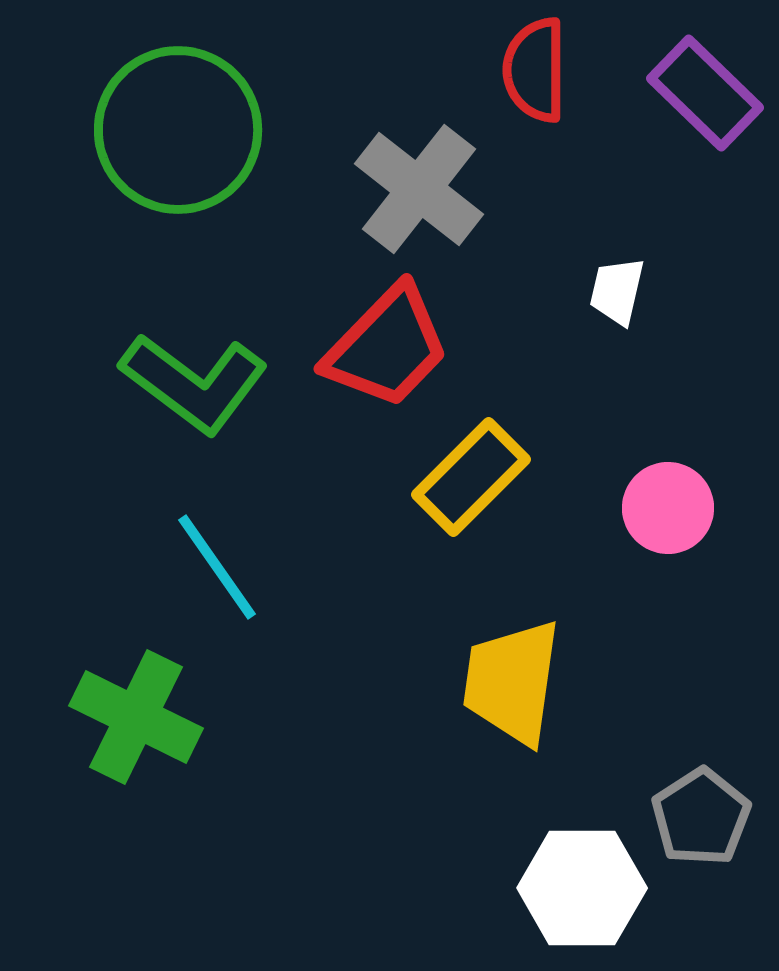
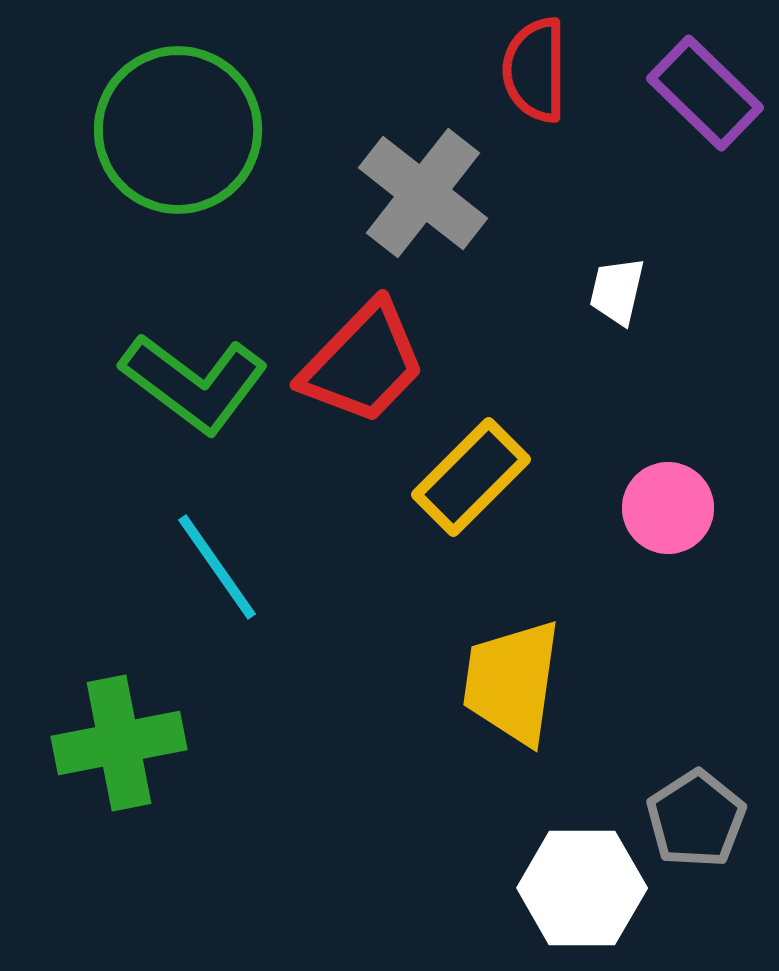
gray cross: moved 4 px right, 4 px down
red trapezoid: moved 24 px left, 16 px down
green cross: moved 17 px left, 26 px down; rotated 37 degrees counterclockwise
gray pentagon: moved 5 px left, 2 px down
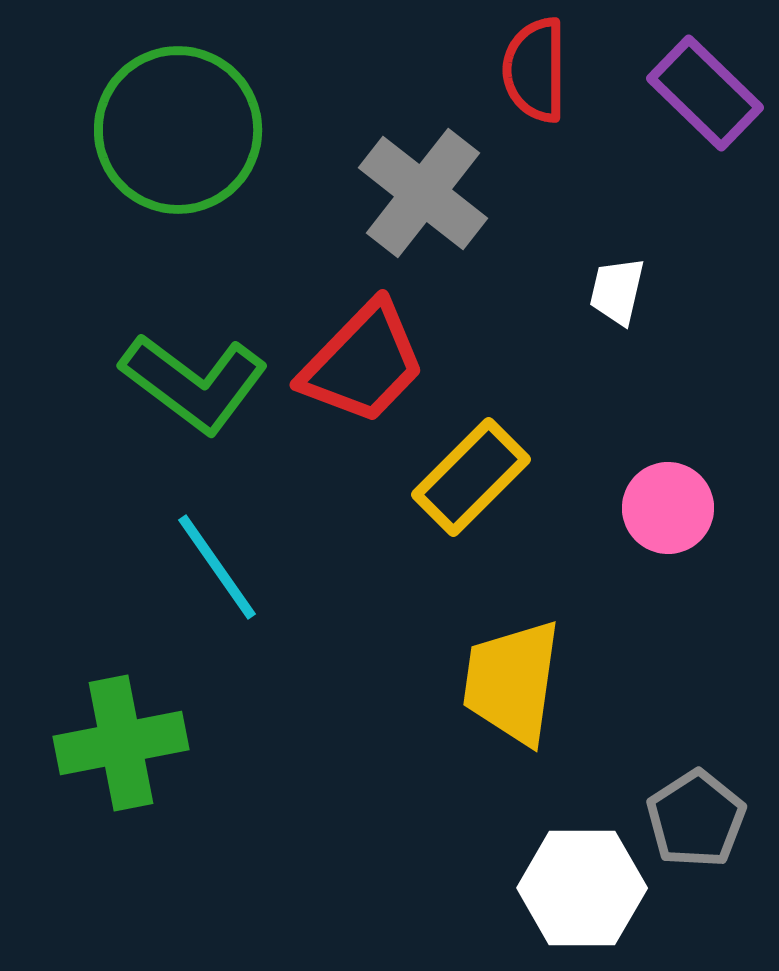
green cross: moved 2 px right
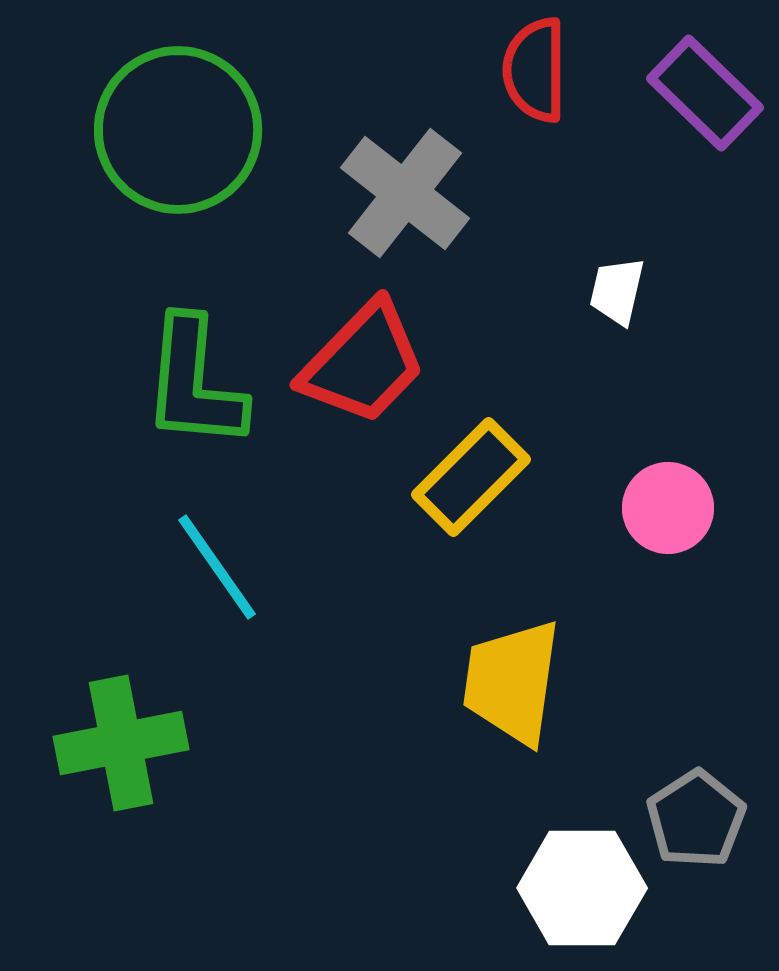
gray cross: moved 18 px left
green L-shape: rotated 58 degrees clockwise
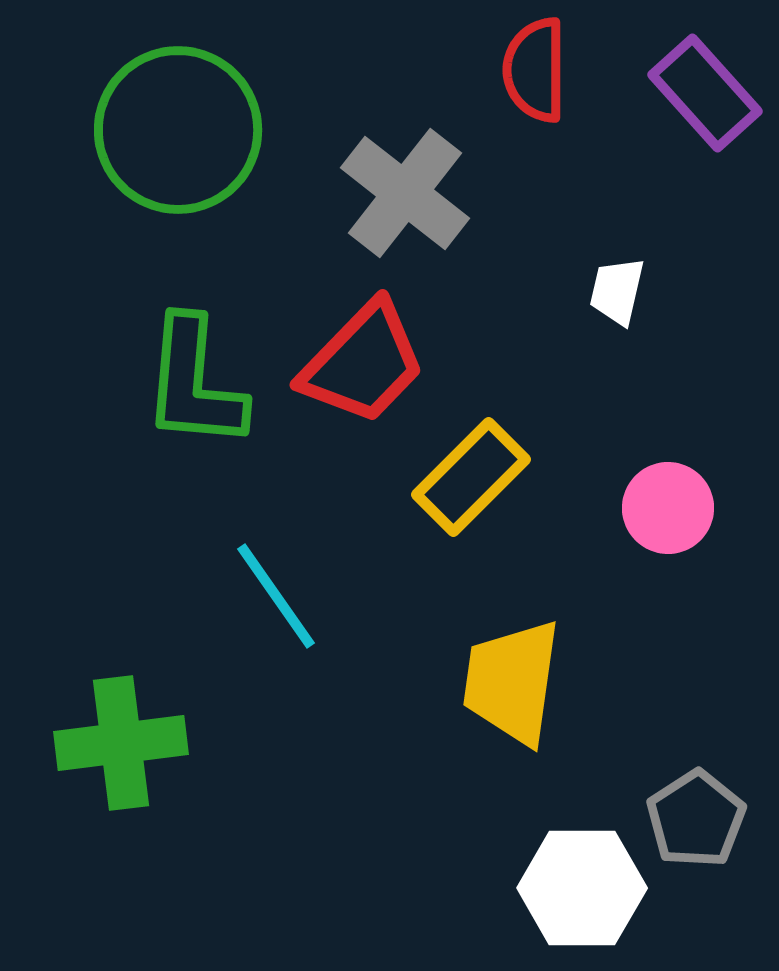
purple rectangle: rotated 4 degrees clockwise
cyan line: moved 59 px right, 29 px down
green cross: rotated 4 degrees clockwise
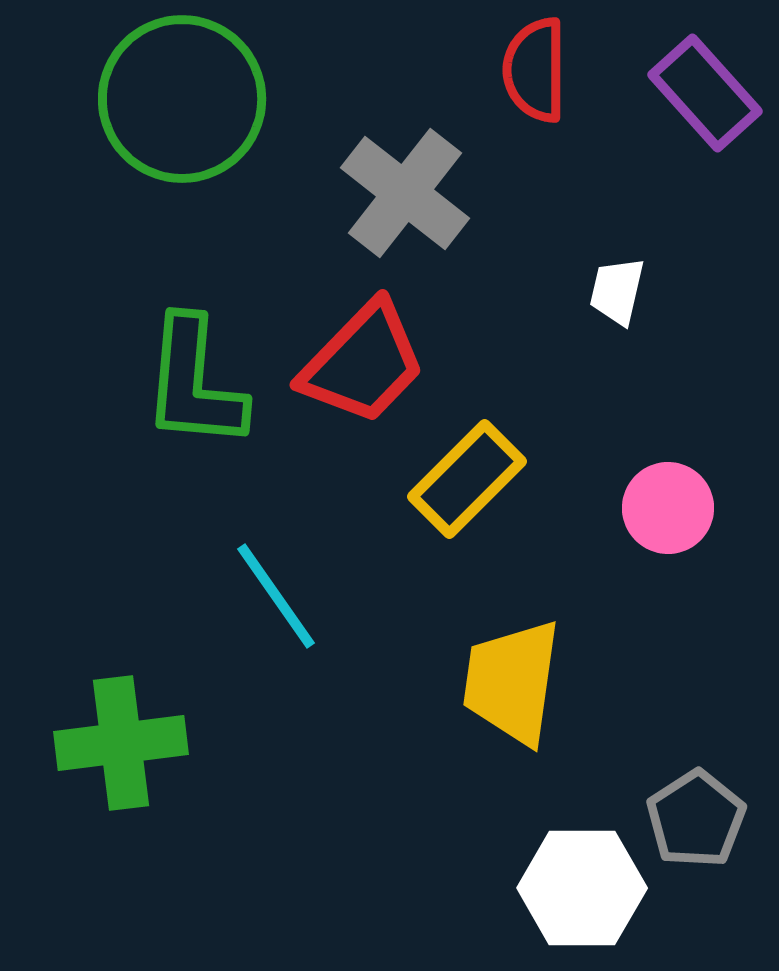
green circle: moved 4 px right, 31 px up
yellow rectangle: moved 4 px left, 2 px down
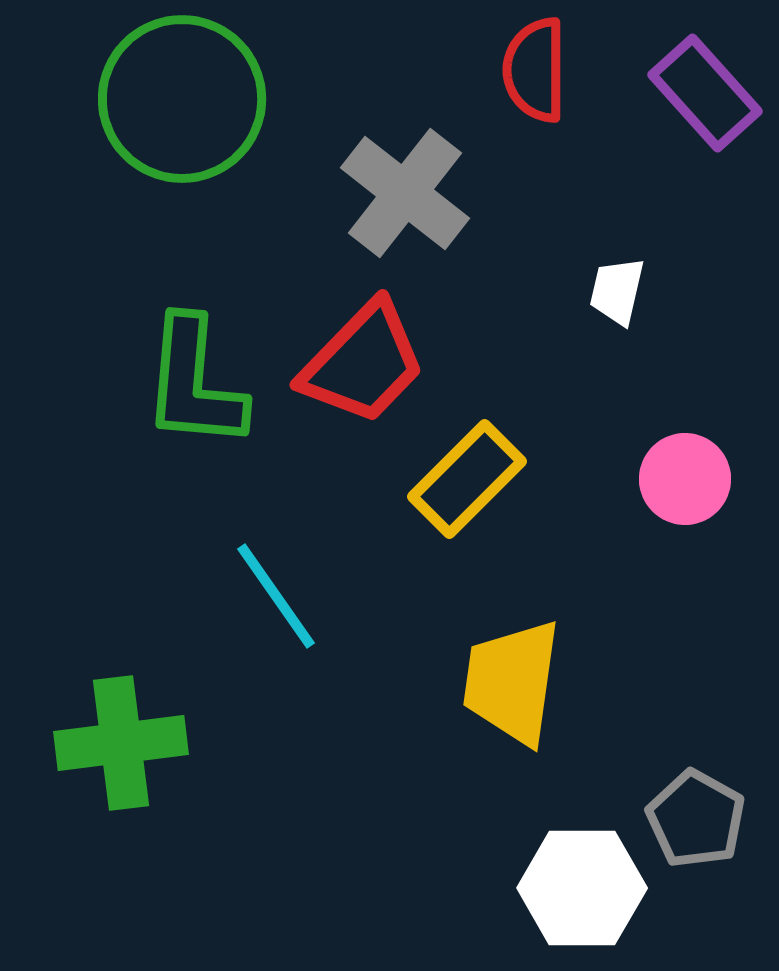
pink circle: moved 17 px right, 29 px up
gray pentagon: rotated 10 degrees counterclockwise
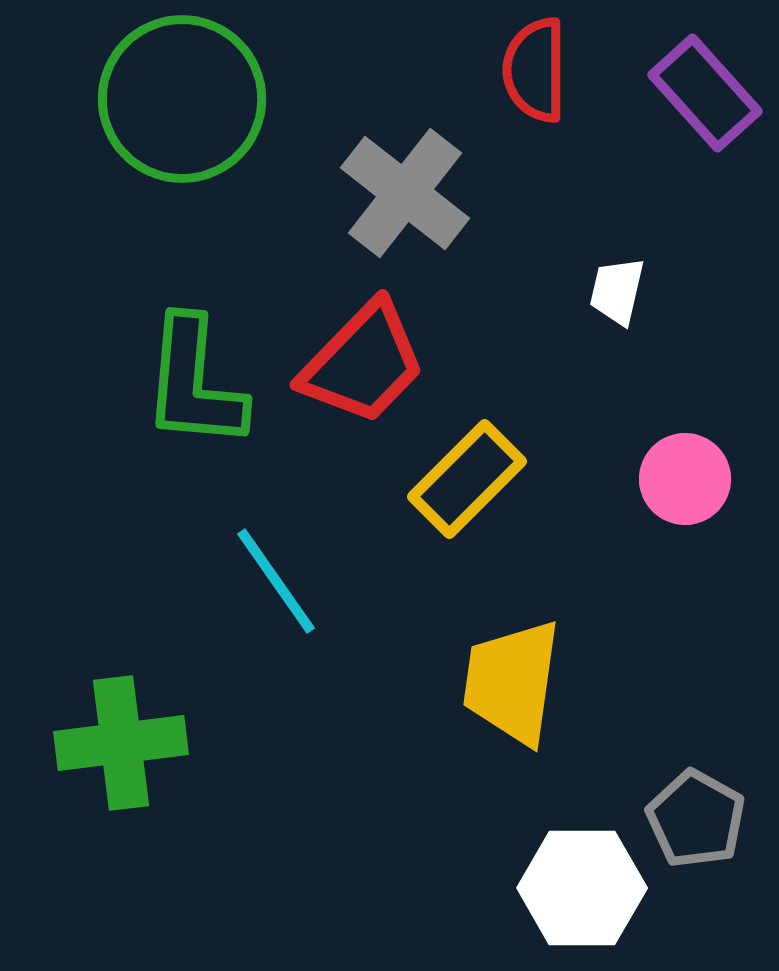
cyan line: moved 15 px up
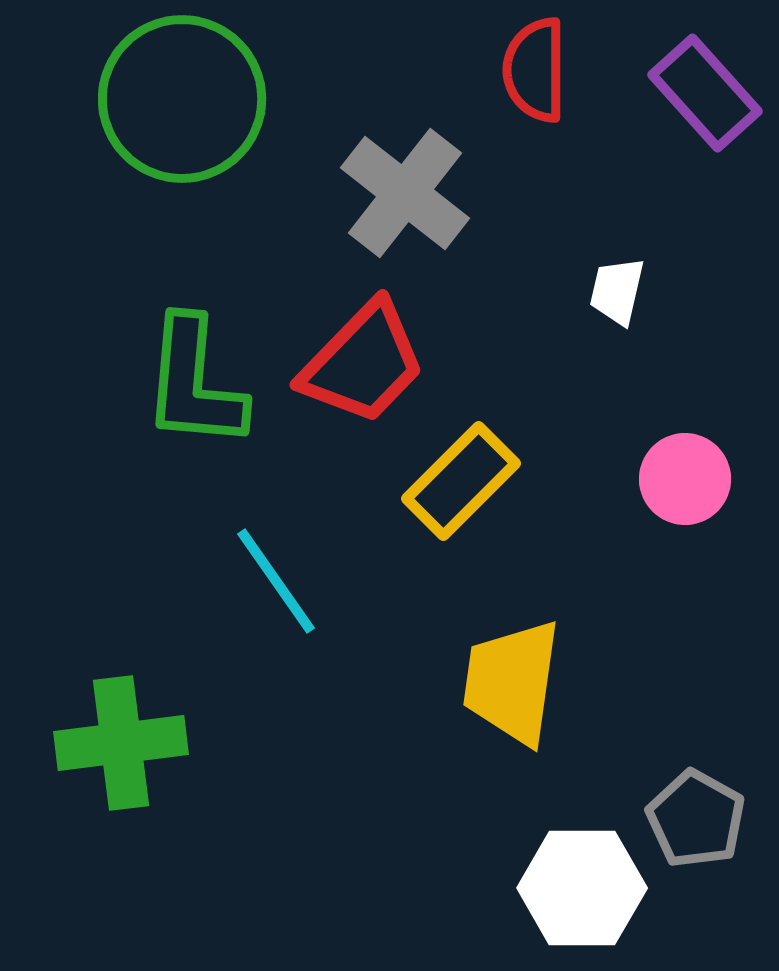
yellow rectangle: moved 6 px left, 2 px down
